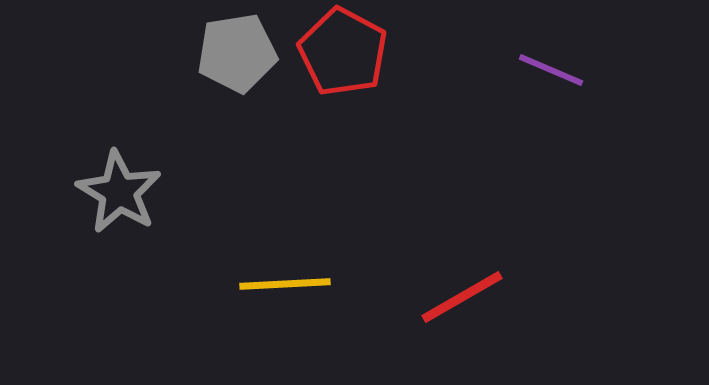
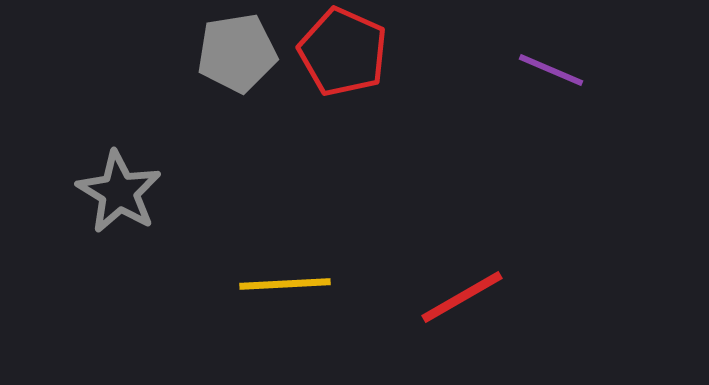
red pentagon: rotated 4 degrees counterclockwise
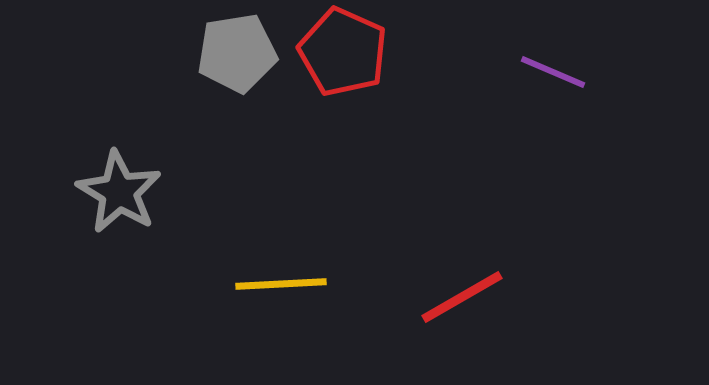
purple line: moved 2 px right, 2 px down
yellow line: moved 4 px left
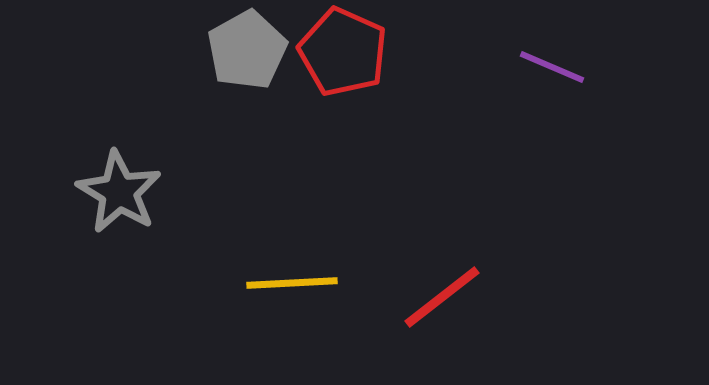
gray pentagon: moved 10 px right, 3 px up; rotated 20 degrees counterclockwise
purple line: moved 1 px left, 5 px up
yellow line: moved 11 px right, 1 px up
red line: moved 20 px left; rotated 8 degrees counterclockwise
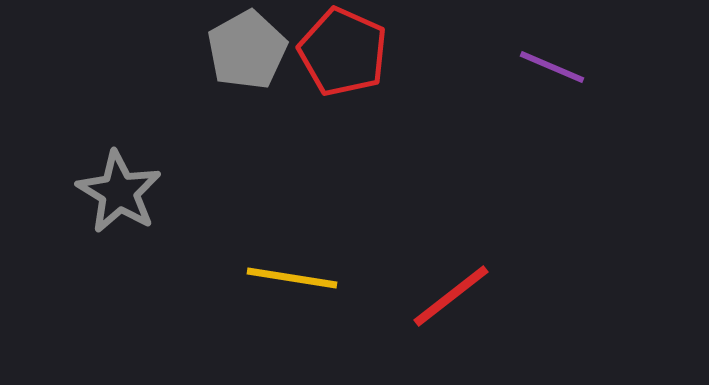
yellow line: moved 5 px up; rotated 12 degrees clockwise
red line: moved 9 px right, 1 px up
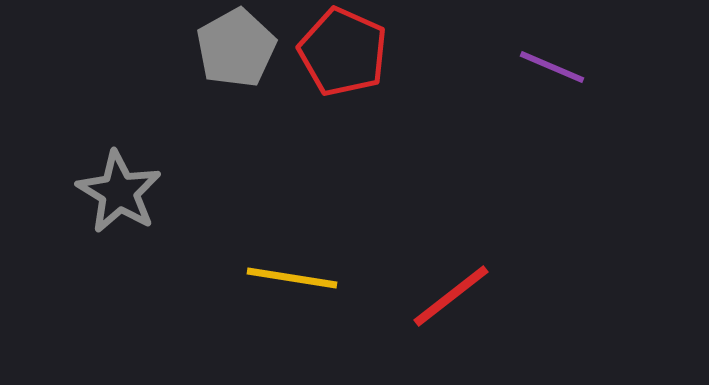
gray pentagon: moved 11 px left, 2 px up
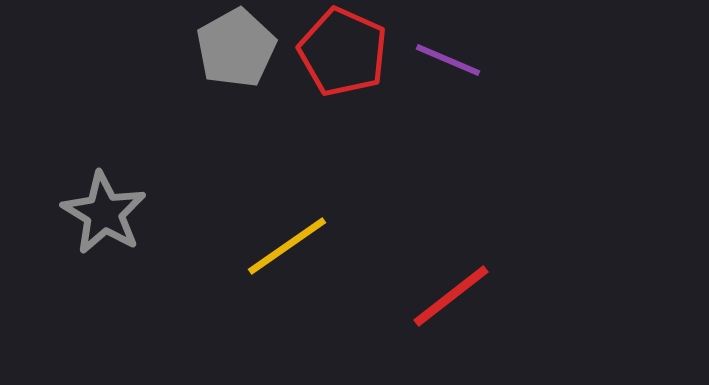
purple line: moved 104 px left, 7 px up
gray star: moved 15 px left, 21 px down
yellow line: moved 5 px left, 32 px up; rotated 44 degrees counterclockwise
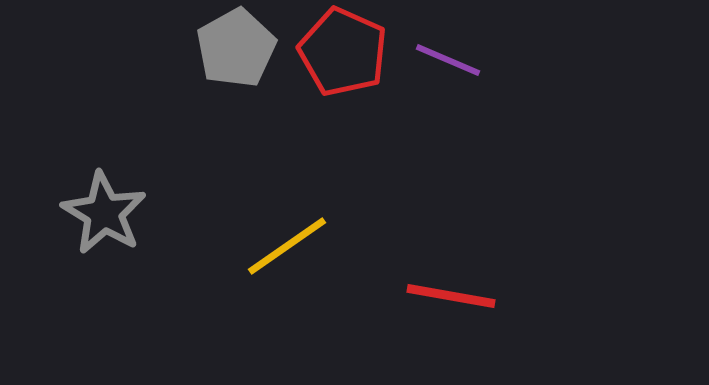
red line: rotated 48 degrees clockwise
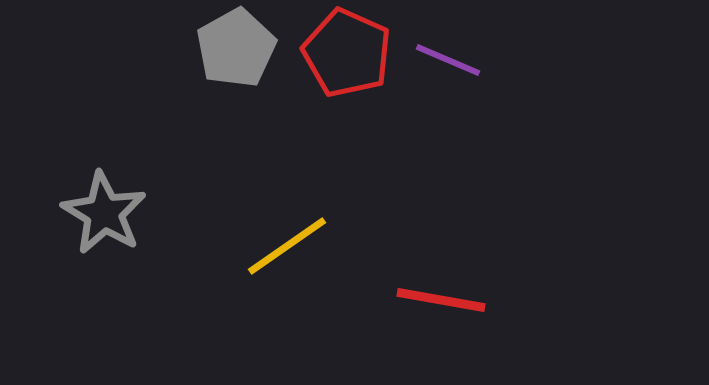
red pentagon: moved 4 px right, 1 px down
red line: moved 10 px left, 4 px down
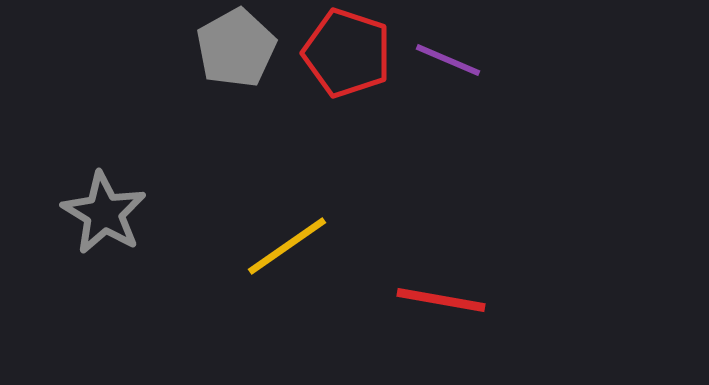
red pentagon: rotated 6 degrees counterclockwise
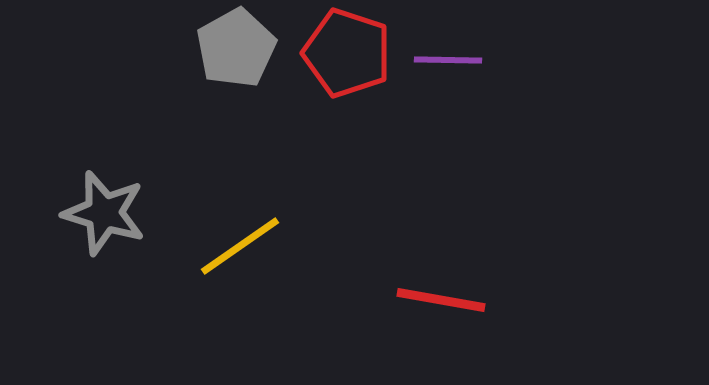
purple line: rotated 22 degrees counterclockwise
gray star: rotated 14 degrees counterclockwise
yellow line: moved 47 px left
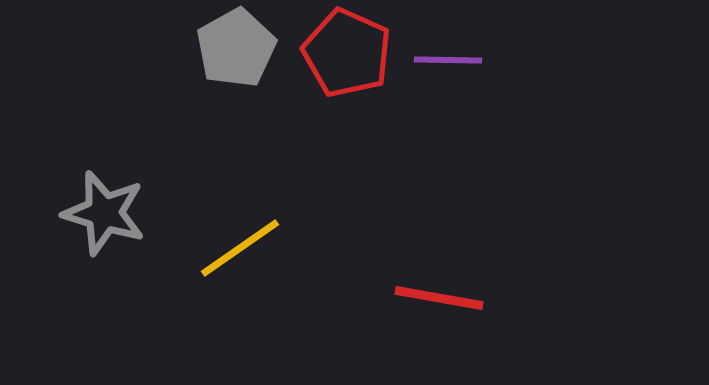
red pentagon: rotated 6 degrees clockwise
yellow line: moved 2 px down
red line: moved 2 px left, 2 px up
